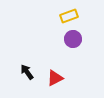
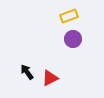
red triangle: moved 5 px left
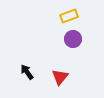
red triangle: moved 10 px right, 1 px up; rotated 24 degrees counterclockwise
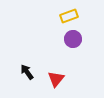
red triangle: moved 4 px left, 2 px down
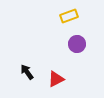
purple circle: moved 4 px right, 5 px down
red triangle: rotated 24 degrees clockwise
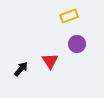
black arrow: moved 6 px left, 3 px up; rotated 77 degrees clockwise
red triangle: moved 6 px left, 18 px up; rotated 36 degrees counterclockwise
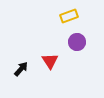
purple circle: moved 2 px up
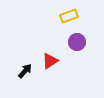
red triangle: rotated 30 degrees clockwise
black arrow: moved 4 px right, 2 px down
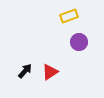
purple circle: moved 2 px right
red triangle: moved 11 px down
